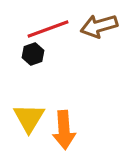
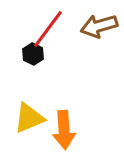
red line: rotated 33 degrees counterclockwise
black hexagon: rotated 15 degrees counterclockwise
yellow triangle: rotated 36 degrees clockwise
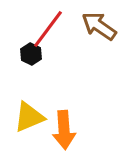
brown arrow: rotated 51 degrees clockwise
black hexagon: moved 2 px left
yellow triangle: moved 1 px up
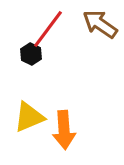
brown arrow: moved 1 px right, 2 px up
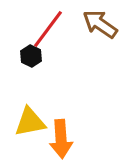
black hexagon: moved 2 px down
yellow triangle: moved 1 px right, 5 px down; rotated 12 degrees clockwise
orange arrow: moved 3 px left, 9 px down
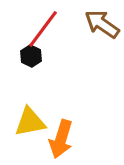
brown arrow: moved 2 px right
red line: moved 5 px left
orange arrow: rotated 21 degrees clockwise
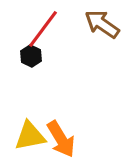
yellow triangle: moved 14 px down
orange arrow: rotated 48 degrees counterclockwise
